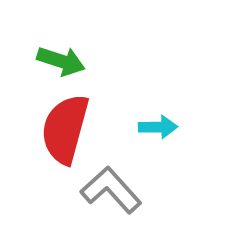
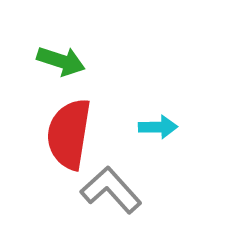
red semicircle: moved 4 px right, 5 px down; rotated 6 degrees counterclockwise
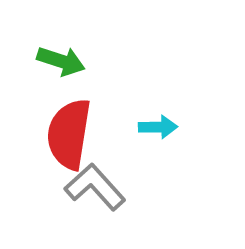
gray L-shape: moved 16 px left, 3 px up
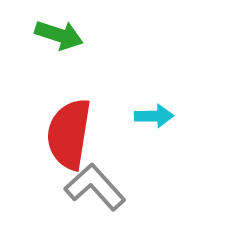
green arrow: moved 2 px left, 26 px up
cyan arrow: moved 4 px left, 11 px up
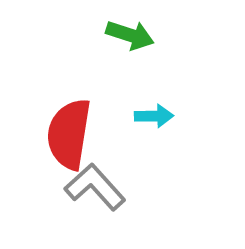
green arrow: moved 71 px right
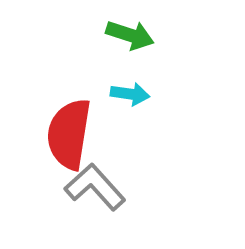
cyan arrow: moved 24 px left, 22 px up; rotated 9 degrees clockwise
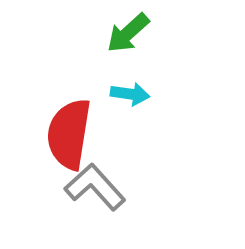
green arrow: moved 2 px left, 2 px up; rotated 120 degrees clockwise
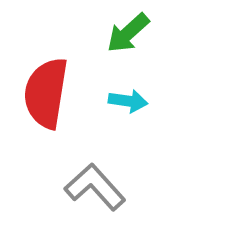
cyan arrow: moved 2 px left, 7 px down
red semicircle: moved 23 px left, 41 px up
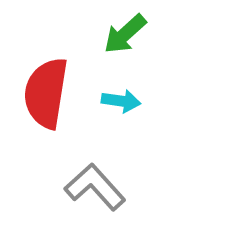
green arrow: moved 3 px left, 1 px down
cyan arrow: moved 7 px left
